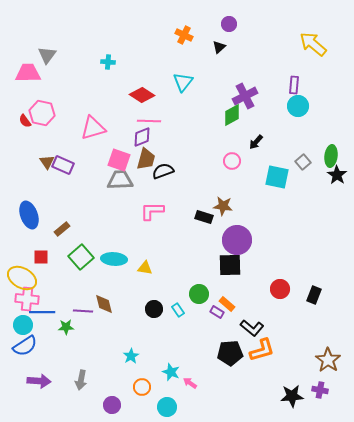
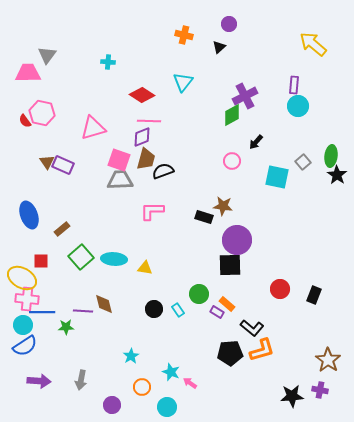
orange cross at (184, 35): rotated 12 degrees counterclockwise
red square at (41, 257): moved 4 px down
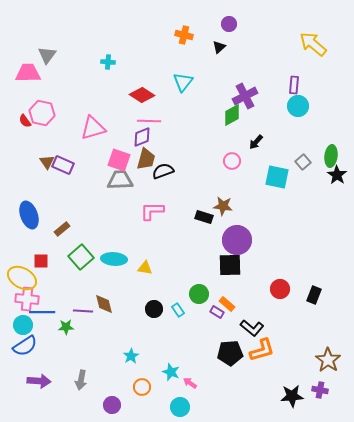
cyan circle at (167, 407): moved 13 px right
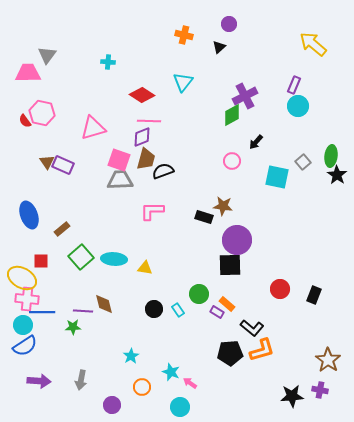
purple rectangle at (294, 85): rotated 18 degrees clockwise
green star at (66, 327): moved 7 px right
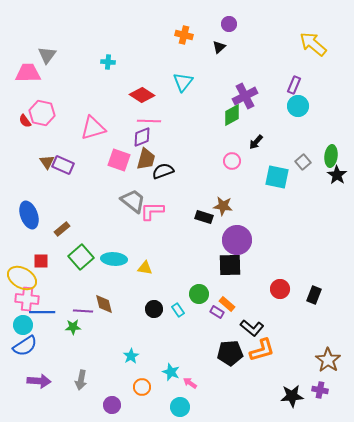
gray trapezoid at (120, 180): moved 13 px right, 21 px down; rotated 40 degrees clockwise
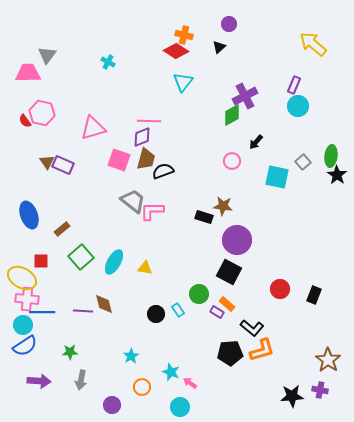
cyan cross at (108, 62): rotated 24 degrees clockwise
red diamond at (142, 95): moved 34 px right, 44 px up
cyan ellipse at (114, 259): moved 3 px down; rotated 65 degrees counterclockwise
black square at (230, 265): moved 1 px left, 7 px down; rotated 30 degrees clockwise
black circle at (154, 309): moved 2 px right, 5 px down
green star at (73, 327): moved 3 px left, 25 px down
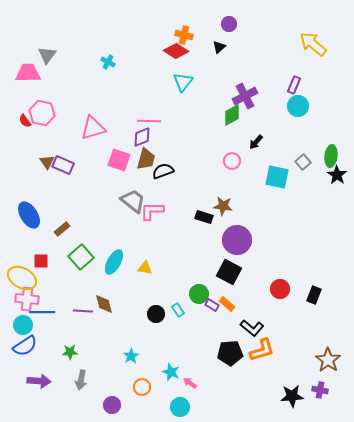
blue ellipse at (29, 215): rotated 12 degrees counterclockwise
purple rectangle at (217, 312): moved 5 px left, 7 px up
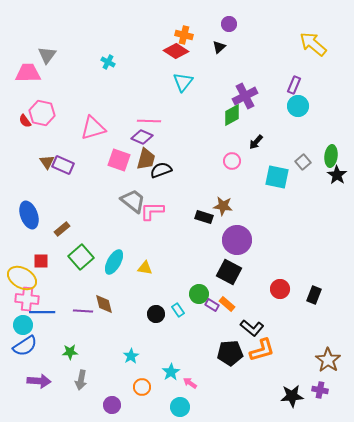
purple diamond at (142, 137): rotated 45 degrees clockwise
black semicircle at (163, 171): moved 2 px left, 1 px up
blue ellipse at (29, 215): rotated 12 degrees clockwise
cyan star at (171, 372): rotated 18 degrees clockwise
